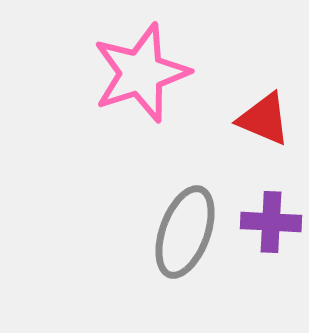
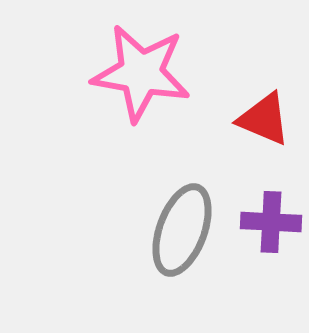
pink star: rotated 28 degrees clockwise
gray ellipse: moved 3 px left, 2 px up
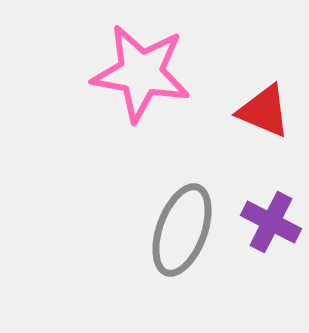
red triangle: moved 8 px up
purple cross: rotated 24 degrees clockwise
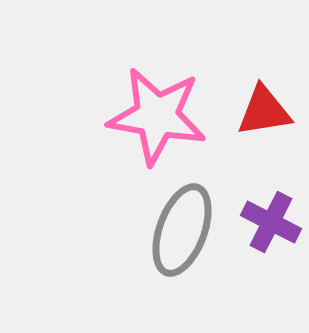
pink star: moved 16 px right, 43 px down
red triangle: rotated 32 degrees counterclockwise
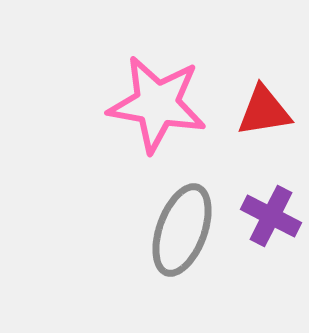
pink star: moved 12 px up
purple cross: moved 6 px up
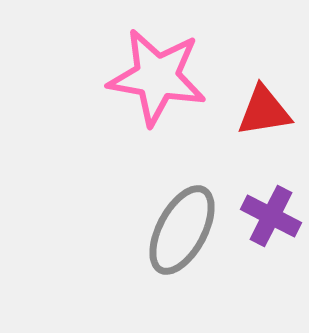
pink star: moved 27 px up
gray ellipse: rotated 8 degrees clockwise
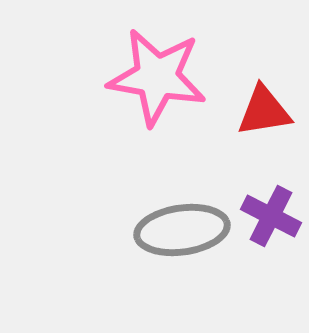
gray ellipse: rotated 54 degrees clockwise
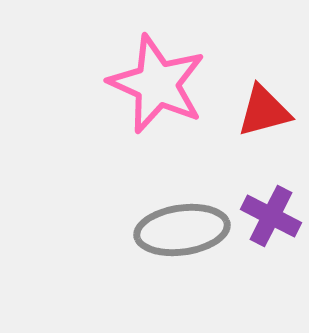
pink star: moved 7 px down; rotated 14 degrees clockwise
red triangle: rotated 6 degrees counterclockwise
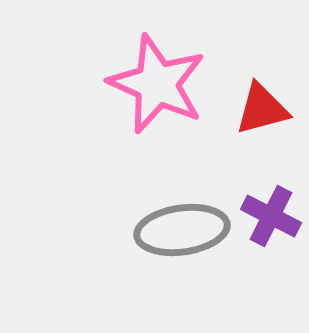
red triangle: moved 2 px left, 2 px up
